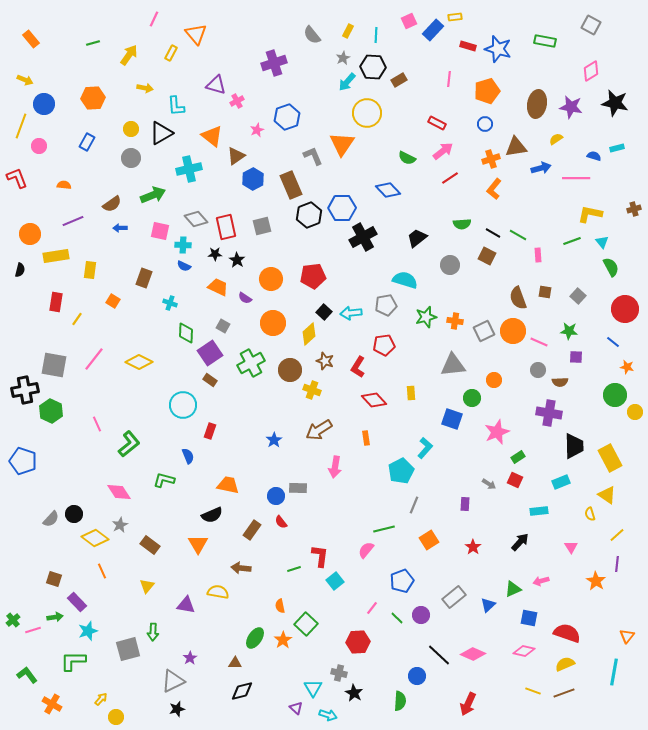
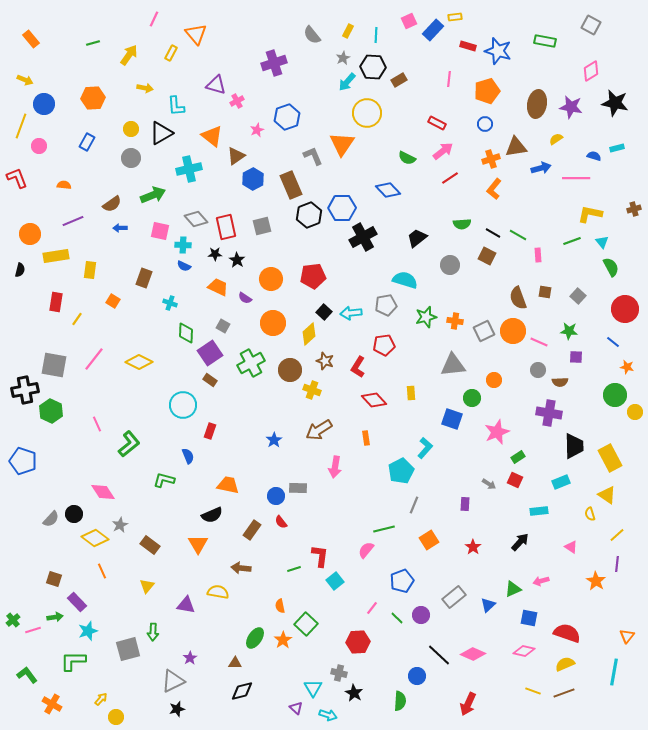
blue star at (498, 49): moved 2 px down
pink diamond at (119, 492): moved 16 px left
pink triangle at (571, 547): rotated 24 degrees counterclockwise
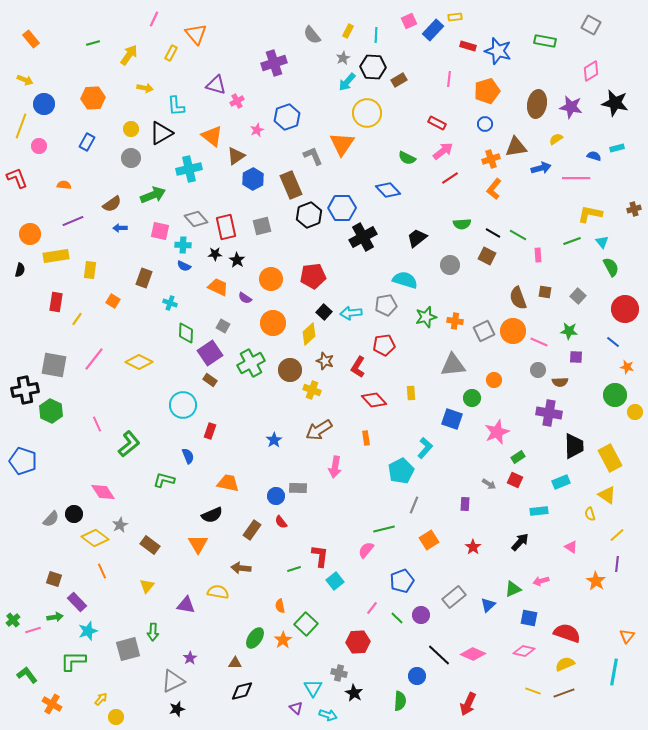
orange trapezoid at (228, 485): moved 2 px up
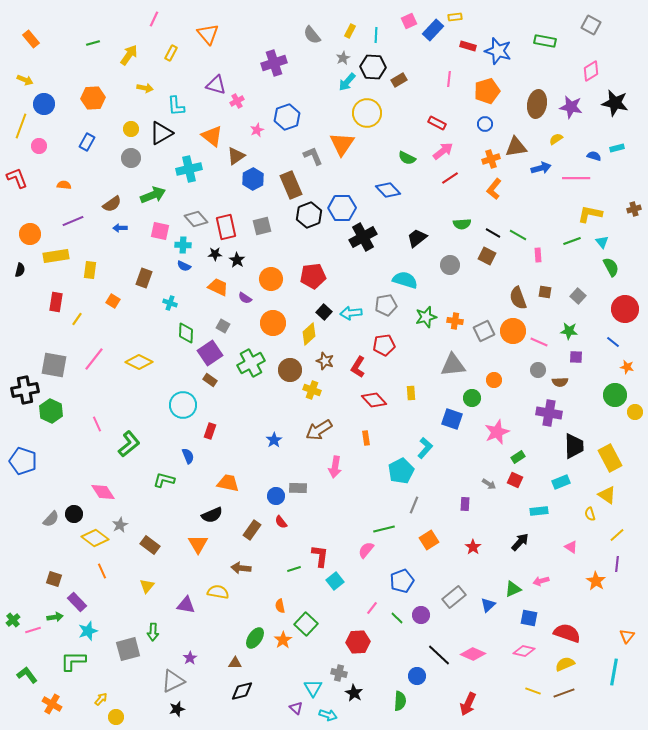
yellow rectangle at (348, 31): moved 2 px right
orange triangle at (196, 34): moved 12 px right
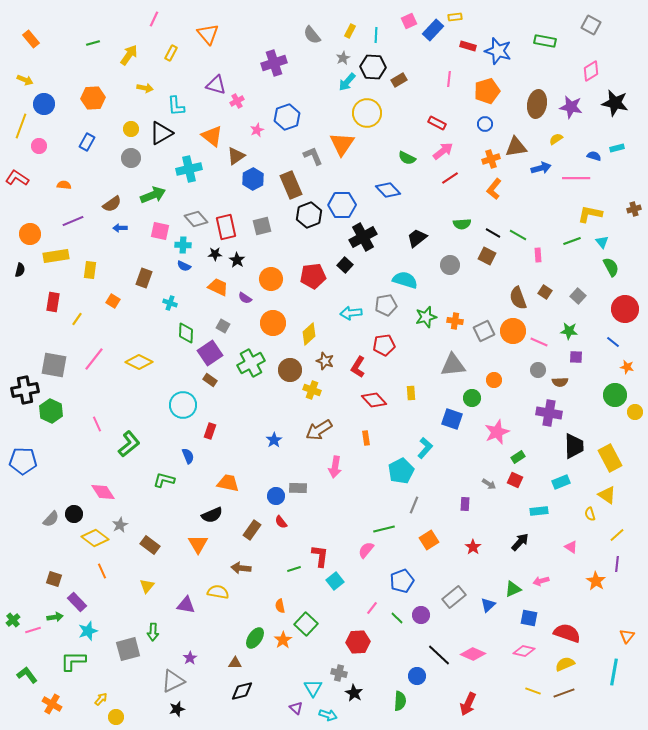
red L-shape at (17, 178): rotated 35 degrees counterclockwise
blue hexagon at (342, 208): moved 3 px up
brown square at (545, 292): rotated 24 degrees clockwise
red rectangle at (56, 302): moved 3 px left
black square at (324, 312): moved 21 px right, 47 px up
blue pentagon at (23, 461): rotated 16 degrees counterclockwise
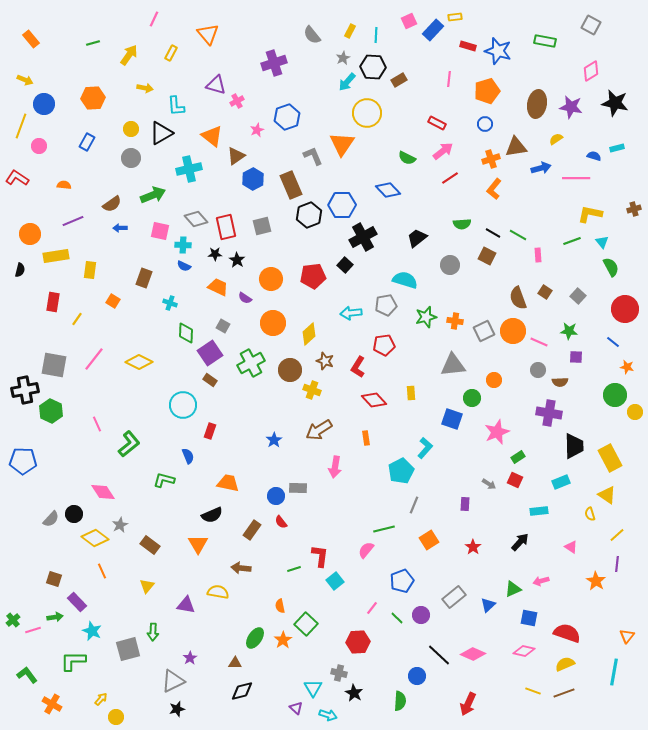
cyan star at (88, 631): moved 4 px right; rotated 30 degrees counterclockwise
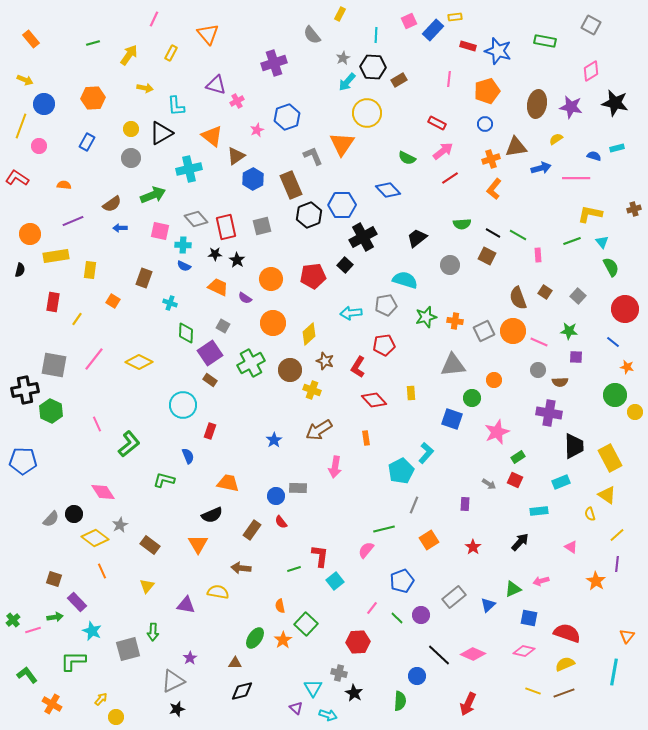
yellow rectangle at (350, 31): moved 10 px left, 17 px up
cyan L-shape at (425, 448): moved 1 px right, 5 px down
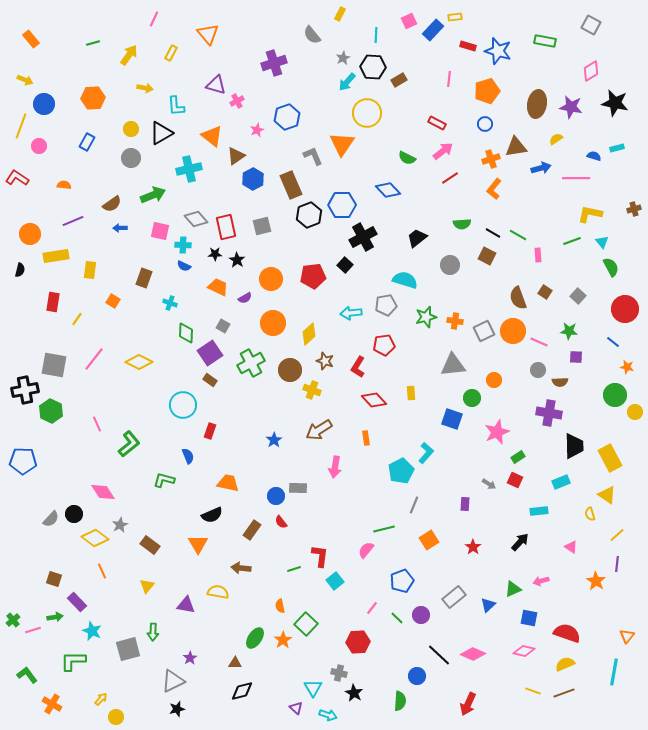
purple semicircle at (245, 298): rotated 64 degrees counterclockwise
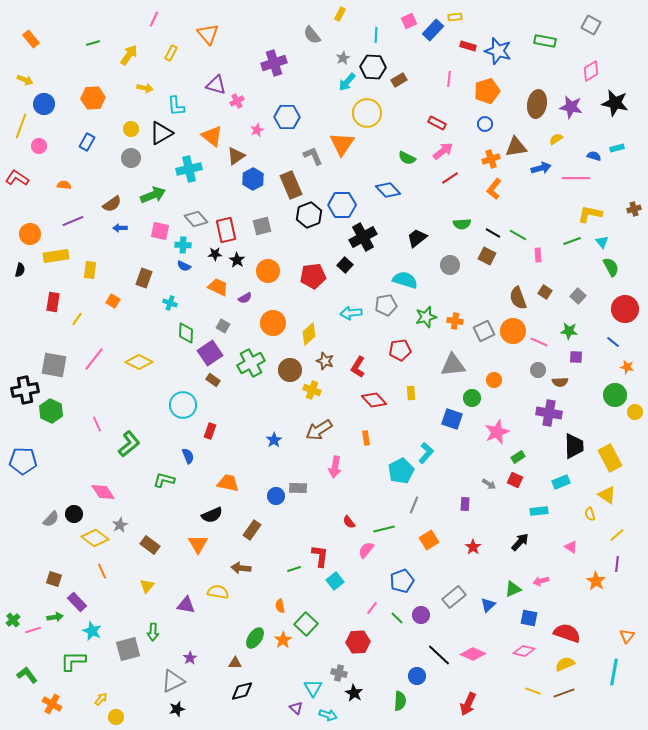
blue hexagon at (287, 117): rotated 20 degrees clockwise
red rectangle at (226, 227): moved 3 px down
orange circle at (271, 279): moved 3 px left, 8 px up
red pentagon at (384, 345): moved 16 px right, 5 px down
brown rectangle at (210, 380): moved 3 px right
red semicircle at (281, 522): moved 68 px right
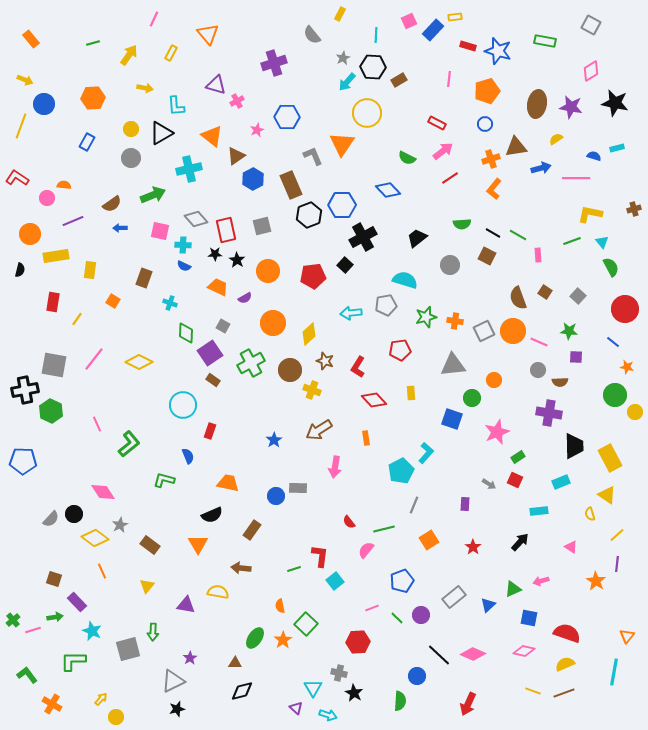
pink circle at (39, 146): moved 8 px right, 52 px down
pink line at (372, 608): rotated 32 degrees clockwise
